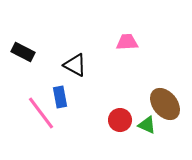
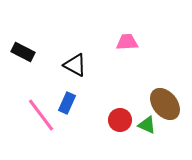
blue rectangle: moved 7 px right, 6 px down; rotated 35 degrees clockwise
pink line: moved 2 px down
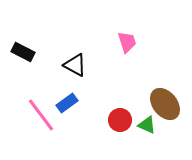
pink trapezoid: rotated 75 degrees clockwise
blue rectangle: rotated 30 degrees clockwise
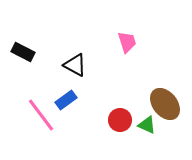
blue rectangle: moved 1 px left, 3 px up
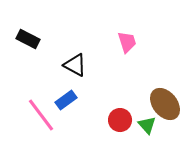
black rectangle: moved 5 px right, 13 px up
green triangle: rotated 24 degrees clockwise
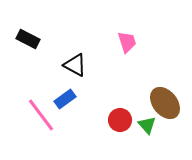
blue rectangle: moved 1 px left, 1 px up
brown ellipse: moved 1 px up
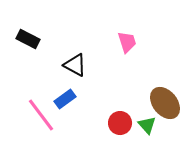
red circle: moved 3 px down
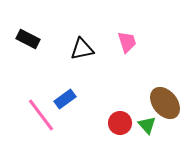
black triangle: moved 7 px right, 16 px up; rotated 40 degrees counterclockwise
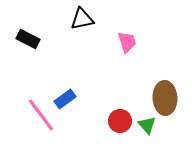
black triangle: moved 30 px up
brown ellipse: moved 5 px up; rotated 36 degrees clockwise
red circle: moved 2 px up
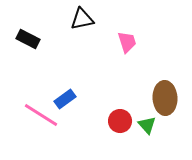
pink line: rotated 21 degrees counterclockwise
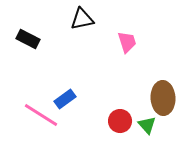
brown ellipse: moved 2 px left
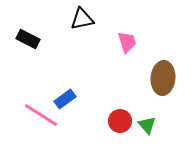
brown ellipse: moved 20 px up; rotated 8 degrees clockwise
